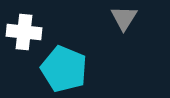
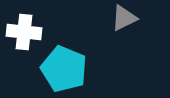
gray triangle: rotated 32 degrees clockwise
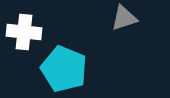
gray triangle: rotated 8 degrees clockwise
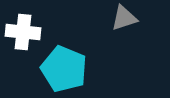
white cross: moved 1 px left
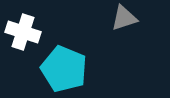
white cross: rotated 12 degrees clockwise
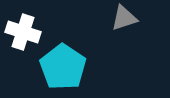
cyan pentagon: moved 1 px left, 2 px up; rotated 12 degrees clockwise
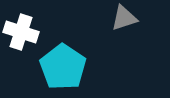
white cross: moved 2 px left
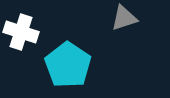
cyan pentagon: moved 5 px right, 2 px up
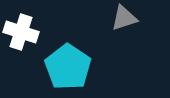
cyan pentagon: moved 2 px down
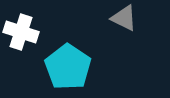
gray triangle: rotated 44 degrees clockwise
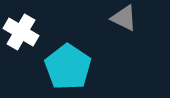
white cross: rotated 12 degrees clockwise
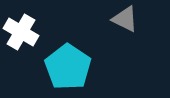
gray triangle: moved 1 px right, 1 px down
